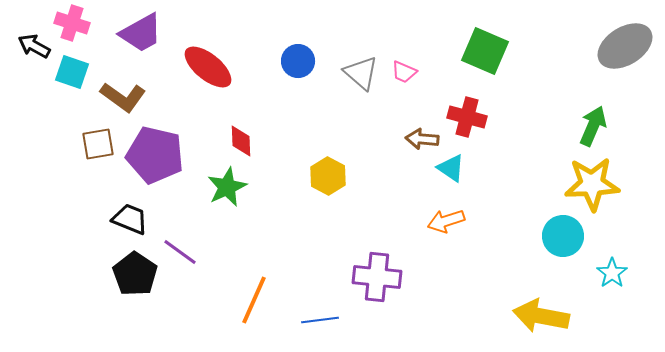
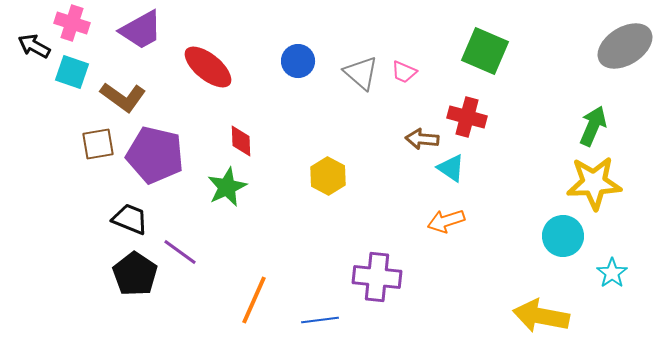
purple trapezoid: moved 3 px up
yellow star: moved 2 px right, 1 px up
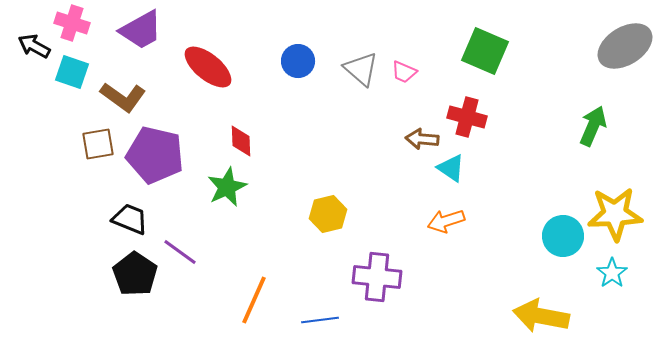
gray triangle: moved 4 px up
yellow hexagon: moved 38 px down; rotated 18 degrees clockwise
yellow star: moved 21 px right, 31 px down
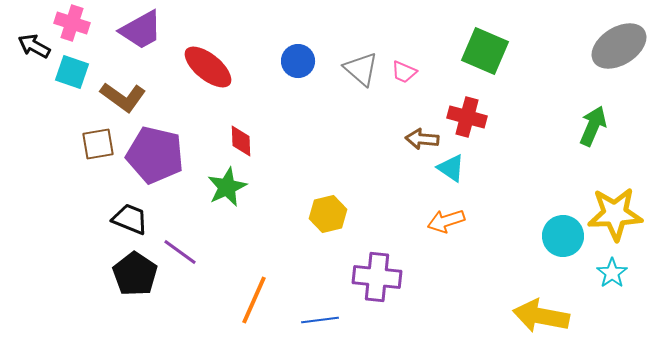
gray ellipse: moved 6 px left
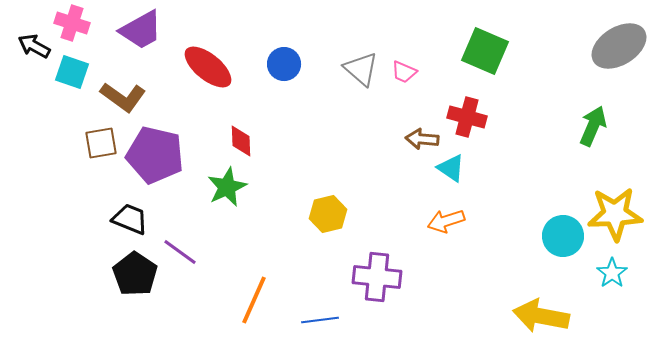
blue circle: moved 14 px left, 3 px down
brown square: moved 3 px right, 1 px up
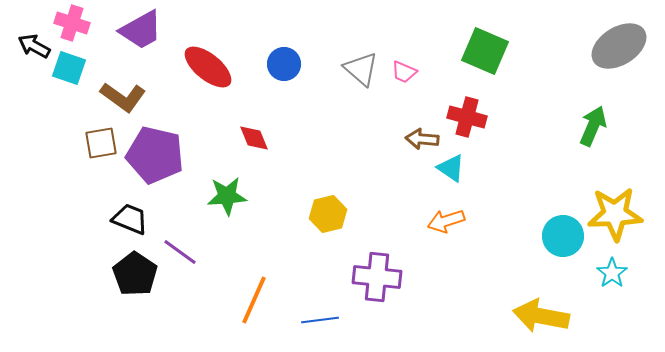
cyan square: moved 3 px left, 4 px up
red diamond: moved 13 px right, 3 px up; rotated 20 degrees counterclockwise
green star: moved 9 px down; rotated 21 degrees clockwise
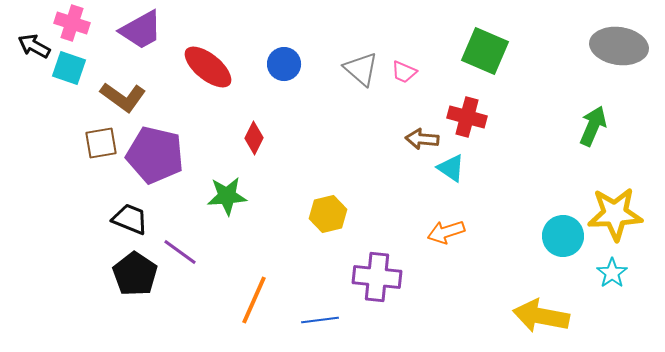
gray ellipse: rotated 40 degrees clockwise
red diamond: rotated 48 degrees clockwise
orange arrow: moved 11 px down
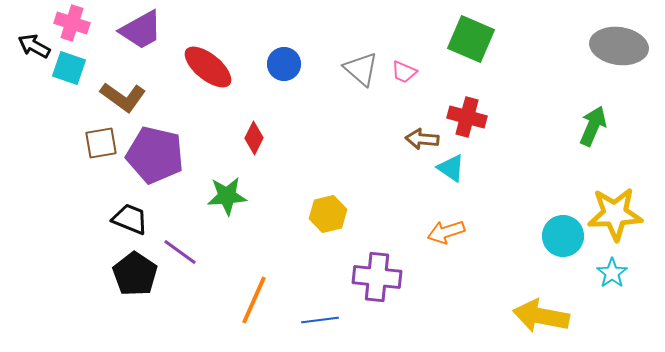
green square: moved 14 px left, 12 px up
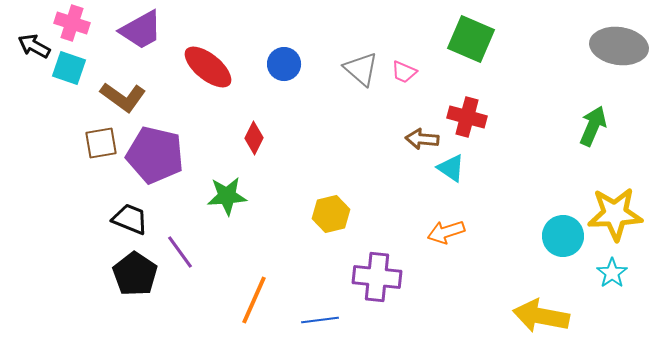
yellow hexagon: moved 3 px right
purple line: rotated 18 degrees clockwise
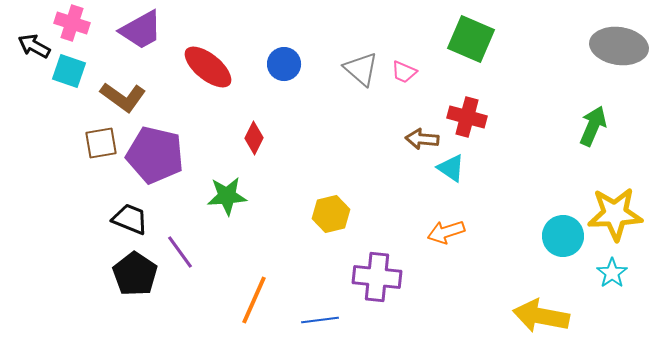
cyan square: moved 3 px down
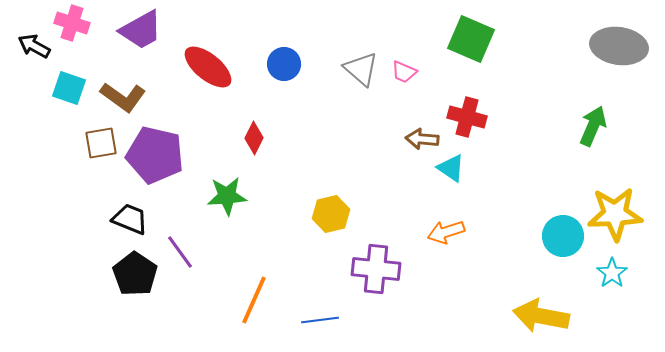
cyan square: moved 17 px down
purple cross: moved 1 px left, 8 px up
